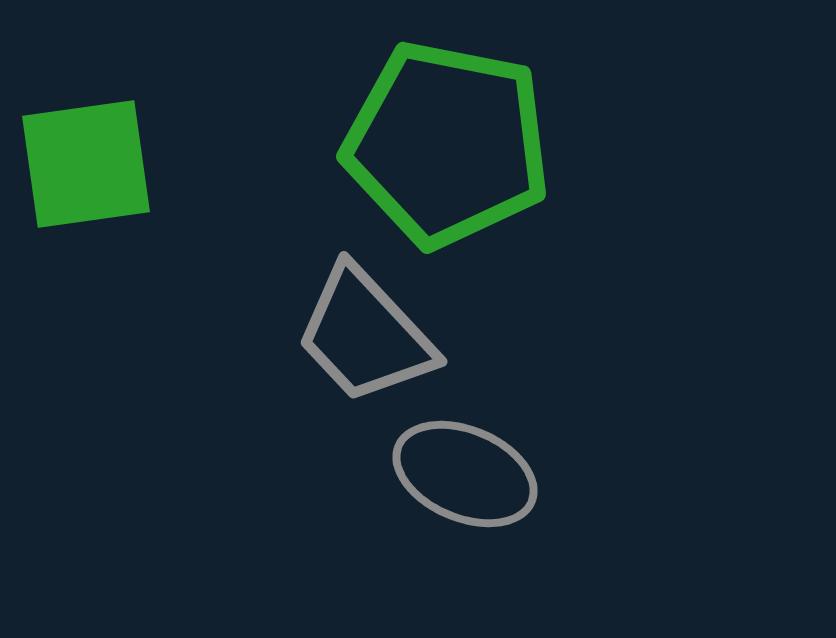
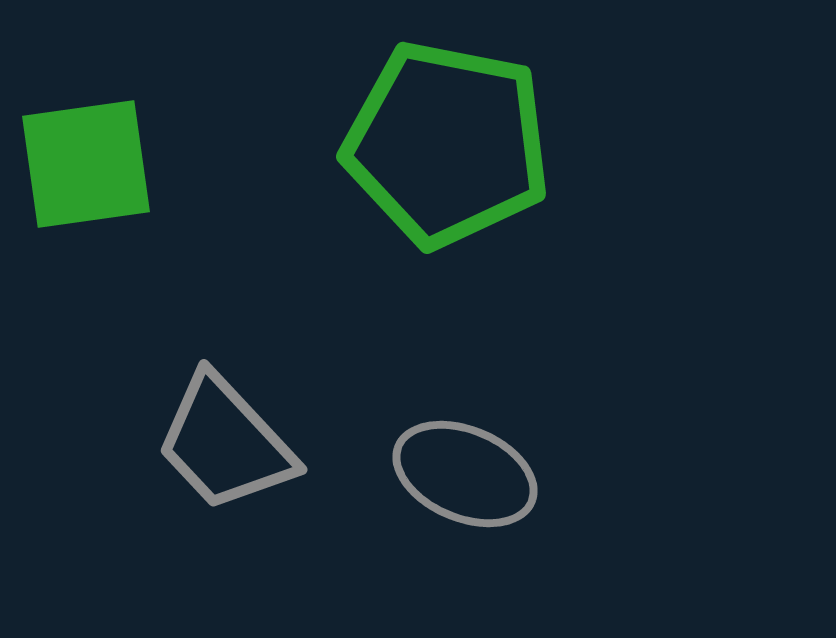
gray trapezoid: moved 140 px left, 108 px down
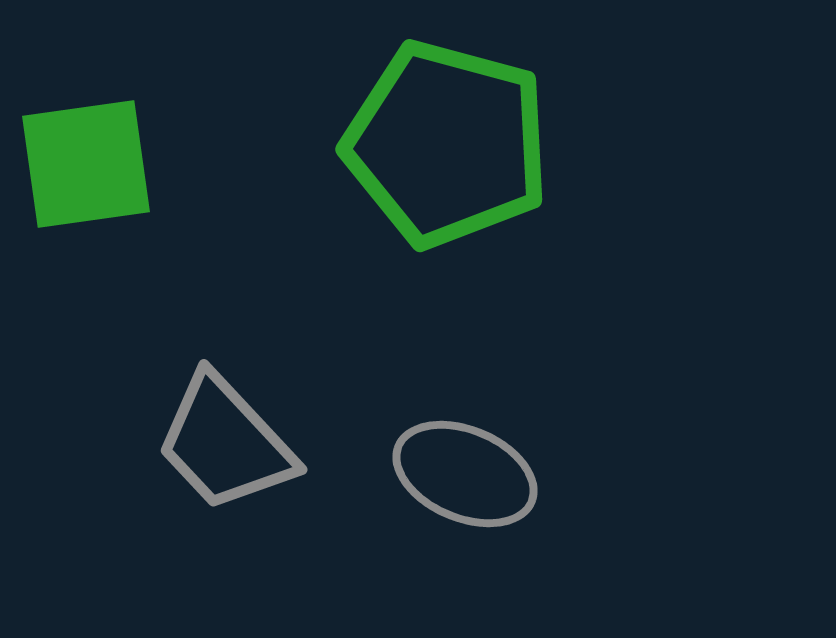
green pentagon: rotated 4 degrees clockwise
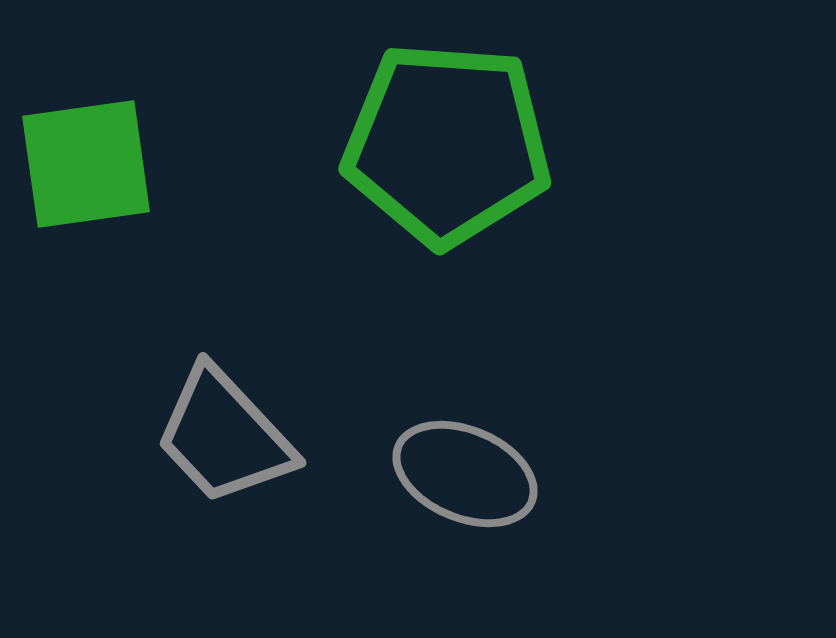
green pentagon: rotated 11 degrees counterclockwise
gray trapezoid: moved 1 px left, 7 px up
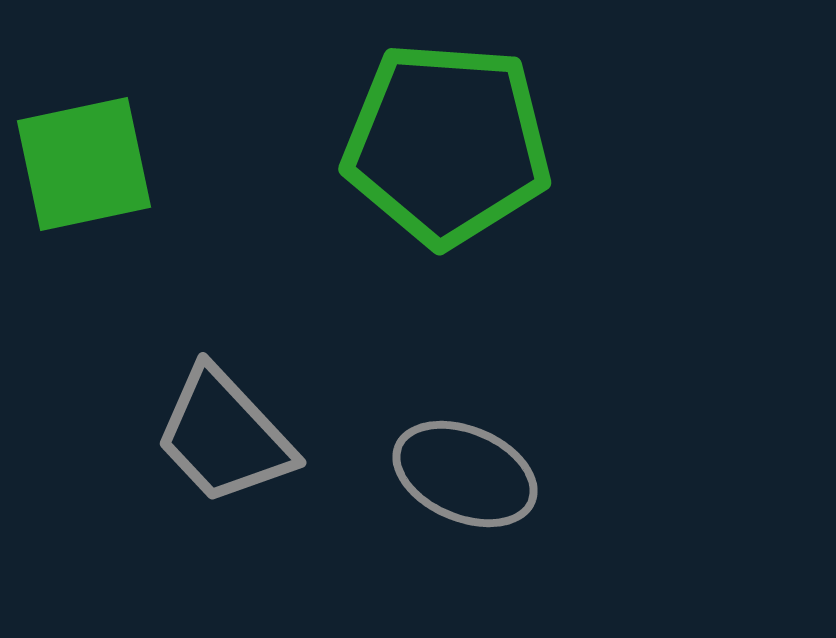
green square: moved 2 px left; rotated 4 degrees counterclockwise
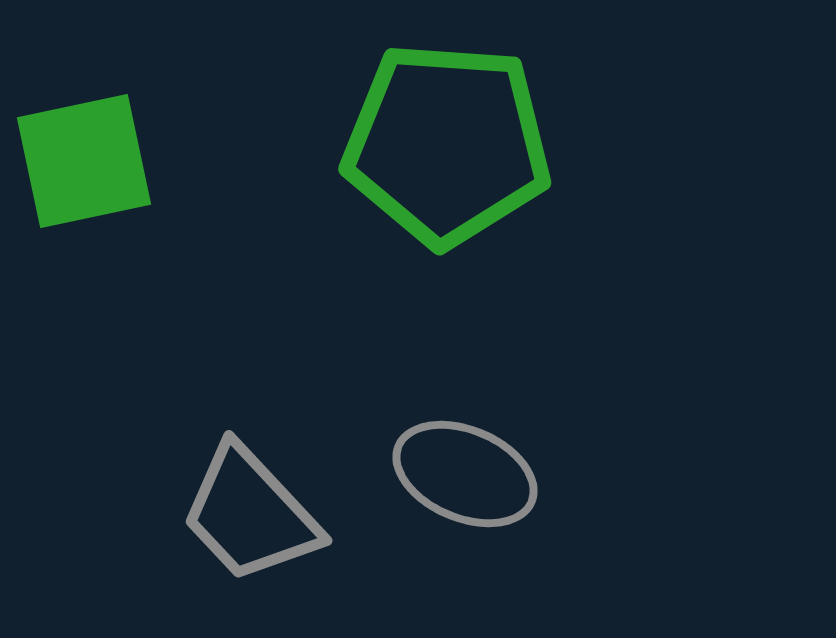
green square: moved 3 px up
gray trapezoid: moved 26 px right, 78 px down
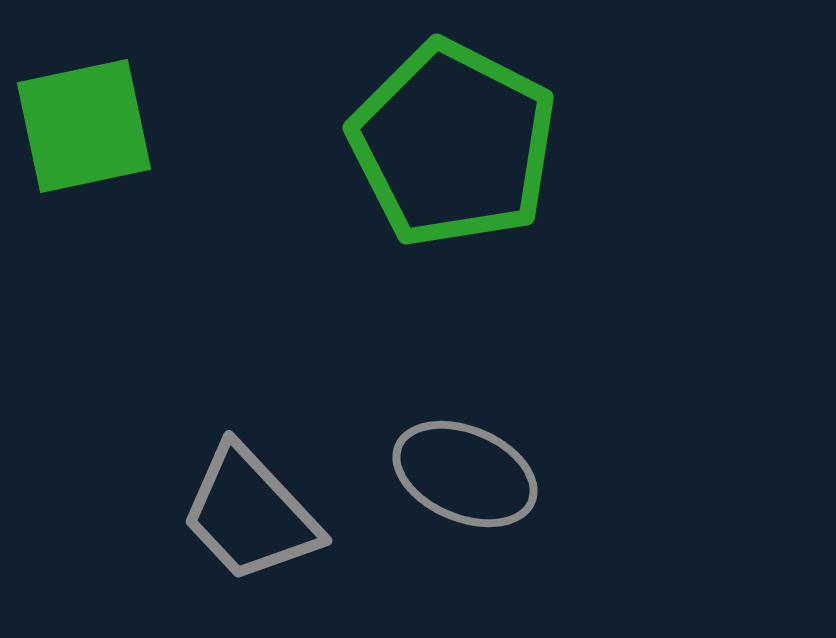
green pentagon: moved 6 px right; rotated 23 degrees clockwise
green square: moved 35 px up
